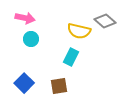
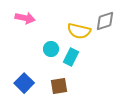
gray diamond: rotated 60 degrees counterclockwise
cyan circle: moved 20 px right, 10 px down
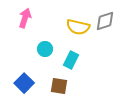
pink arrow: rotated 84 degrees counterclockwise
yellow semicircle: moved 1 px left, 4 px up
cyan circle: moved 6 px left
cyan rectangle: moved 3 px down
brown square: rotated 18 degrees clockwise
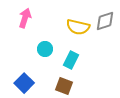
brown square: moved 5 px right; rotated 12 degrees clockwise
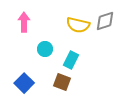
pink arrow: moved 1 px left, 4 px down; rotated 18 degrees counterclockwise
yellow semicircle: moved 2 px up
brown square: moved 2 px left, 4 px up
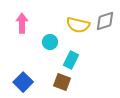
pink arrow: moved 2 px left, 1 px down
cyan circle: moved 5 px right, 7 px up
blue square: moved 1 px left, 1 px up
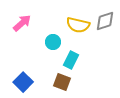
pink arrow: rotated 48 degrees clockwise
cyan circle: moved 3 px right
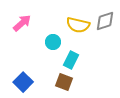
brown square: moved 2 px right
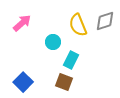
yellow semicircle: rotated 55 degrees clockwise
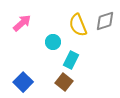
brown square: rotated 18 degrees clockwise
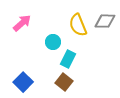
gray diamond: rotated 20 degrees clockwise
cyan rectangle: moved 3 px left, 1 px up
